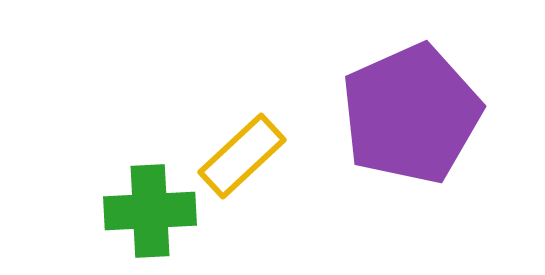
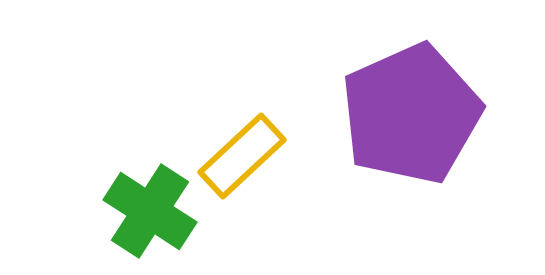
green cross: rotated 36 degrees clockwise
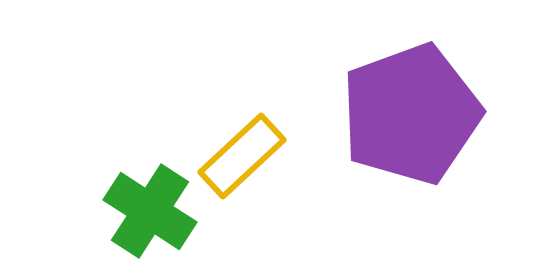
purple pentagon: rotated 4 degrees clockwise
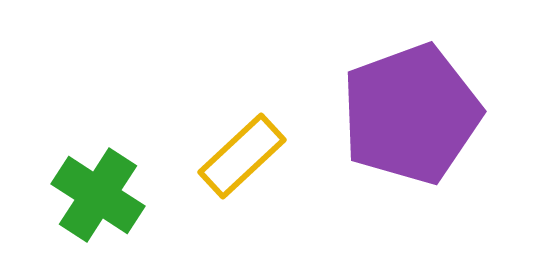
green cross: moved 52 px left, 16 px up
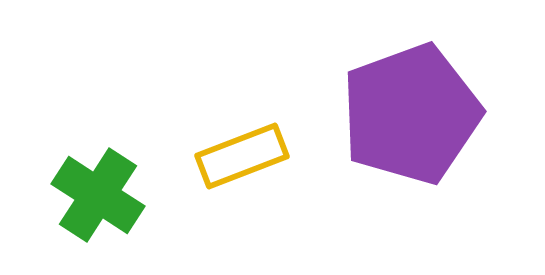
yellow rectangle: rotated 22 degrees clockwise
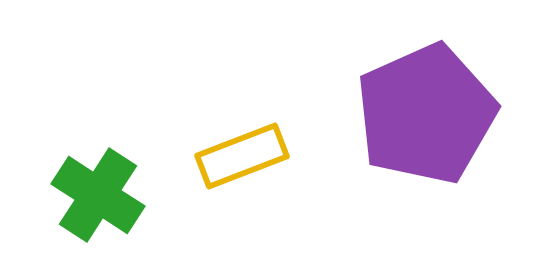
purple pentagon: moved 15 px right; rotated 4 degrees counterclockwise
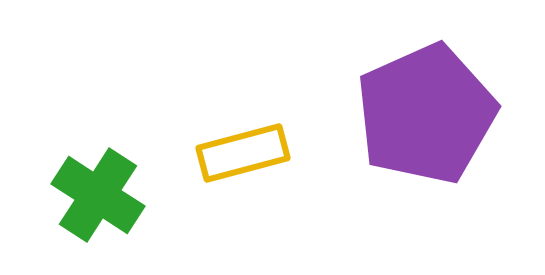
yellow rectangle: moved 1 px right, 3 px up; rotated 6 degrees clockwise
